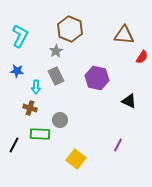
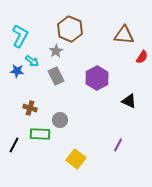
purple hexagon: rotated 20 degrees clockwise
cyan arrow: moved 4 px left, 26 px up; rotated 56 degrees counterclockwise
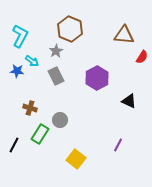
green rectangle: rotated 60 degrees counterclockwise
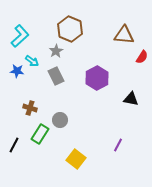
cyan L-shape: rotated 20 degrees clockwise
black triangle: moved 2 px right, 2 px up; rotated 14 degrees counterclockwise
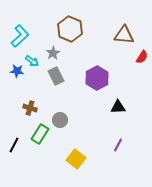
gray star: moved 3 px left, 2 px down
black triangle: moved 13 px left, 8 px down; rotated 14 degrees counterclockwise
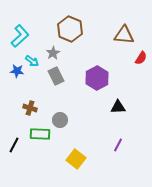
red semicircle: moved 1 px left, 1 px down
green rectangle: rotated 60 degrees clockwise
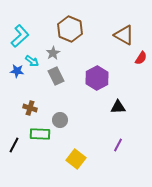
brown triangle: rotated 25 degrees clockwise
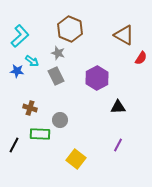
gray star: moved 5 px right; rotated 24 degrees counterclockwise
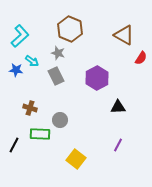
blue star: moved 1 px left, 1 px up
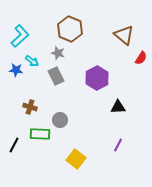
brown triangle: rotated 10 degrees clockwise
brown cross: moved 1 px up
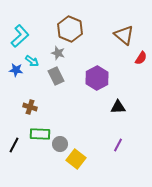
gray circle: moved 24 px down
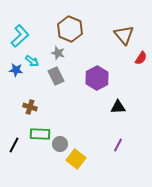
brown triangle: rotated 10 degrees clockwise
